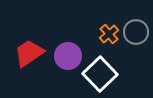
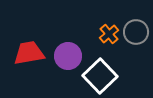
red trapezoid: rotated 24 degrees clockwise
white square: moved 2 px down
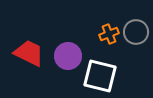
orange cross: rotated 18 degrees clockwise
red trapezoid: rotated 36 degrees clockwise
white square: rotated 32 degrees counterclockwise
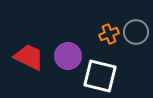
red trapezoid: moved 4 px down
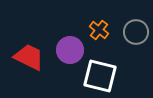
orange cross: moved 10 px left, 4 px up; rotated 30 degrees counterclockwise
purple circle: moved 2 px right, 6 px up
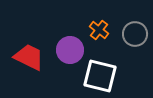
gray circle: moved 1 px left, 2 px down
